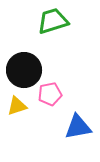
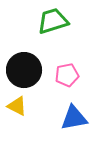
pink pentagon: moved 17 px right, 19 px up
yellow triangle: rotated 45 degrees clockwise
blue triangle: moved 4 px left, 9 px up
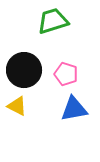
pink pentagon: moved 1 px left, 1 px up; rotated 30 degrees clockwise
blue triangle: moved 9 px up
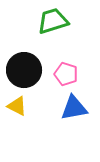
blue triangle: moved 1 px up
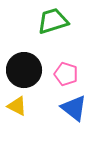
blue triangle: rotated 48 degrees clockwise
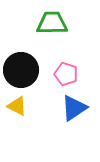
green trapezoid: moved 1 px left, 2 px down; rotated 16 degrees clockwise
black circle: moved 3 px left
blue triangle: rotated 48 degrees clockwise
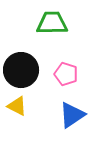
blue triangle: moved 2 px left, 7 px down
